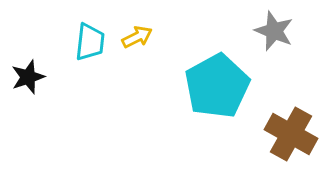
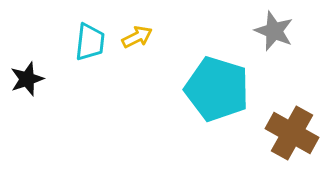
black star: moved 1 px left, 2 px down
cyan pentagon: moved 3 px down; rotated 26 degrees counterclockwise
brown cross: moved 1 px right, 1 px up
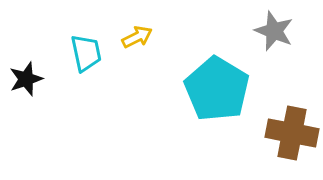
cyan trapezoid: moved 4 px left, 11 px down; rotated 18 degrees counterclockwise
black star: moved 1 px left
cyan pentagon: rotated 14 degrees clockwise
brown cross: rotated 18 degrees counterclockwise
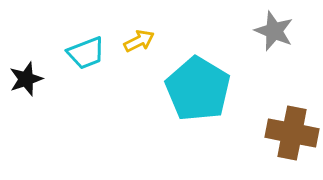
yellow arrow: moved 2 px right, 4 px down
cyan trapezoid: rotated 81 degrees clockwise
cyan pentagon: moved 19 px left
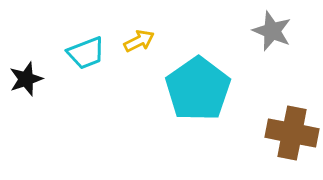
gray star: moved 2 px left
cyan pentagon: rotated 6 degrees clockwise
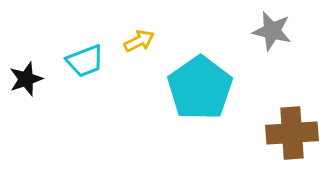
gray star: rotated 9 degrees counterclockwise
cyan trapezoid: moved 1 px left, 8 px down
cyan pentagon: moved 2 px right, 1 px up
brown cross: rotated 15 degrees counterclockwise
